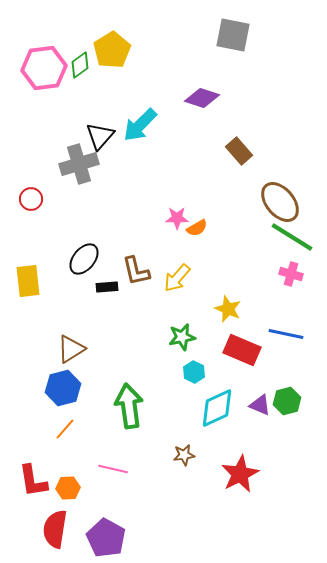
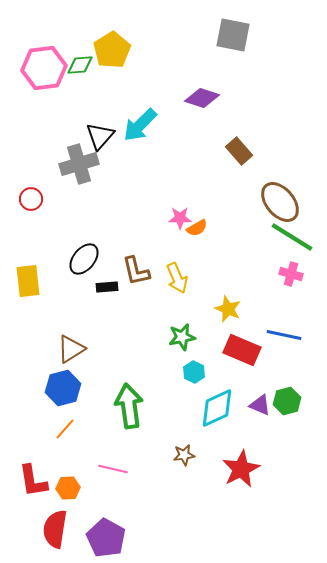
green diamond: rotated 32 degrees clockwise
pink star: moved 3 px right
yellow arrow: rotated 64 degrees counterclockwise
blue line: moved 2 px left, 1 px down
red star: moved 1 px right, 5 px up
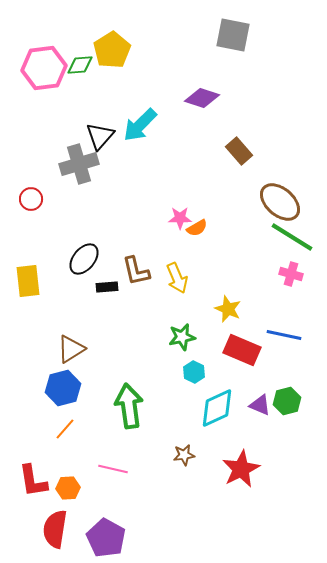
brown ellipse: rotated 9 degrees counterclockwise
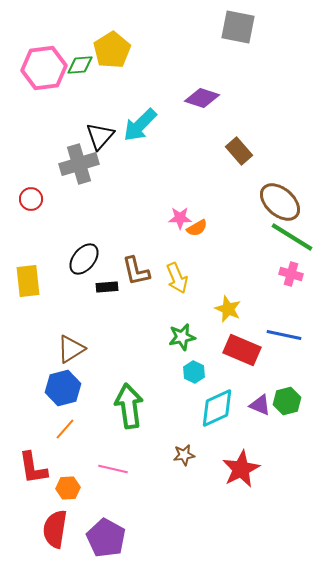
gray square: moved 5 px right, 8 px up
red L-shape: moved 13 px up
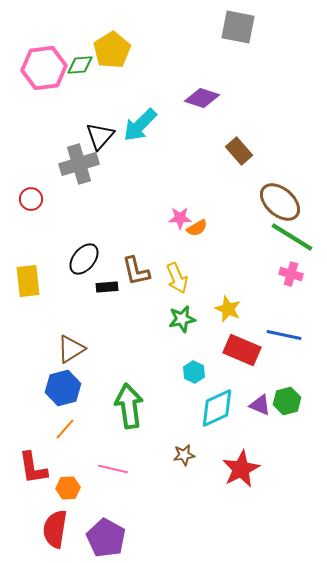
green star: moved 18 px up
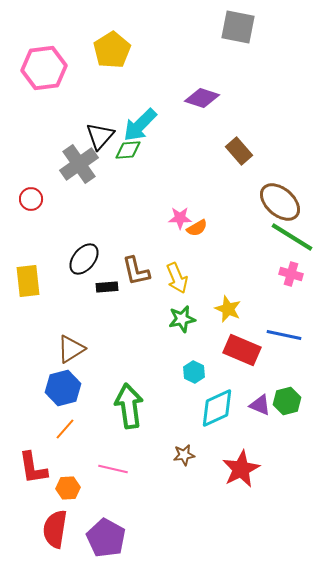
green diamond: moved 48 px right, 85 px down
gray cross: rotated 18 degrees counterclockwise
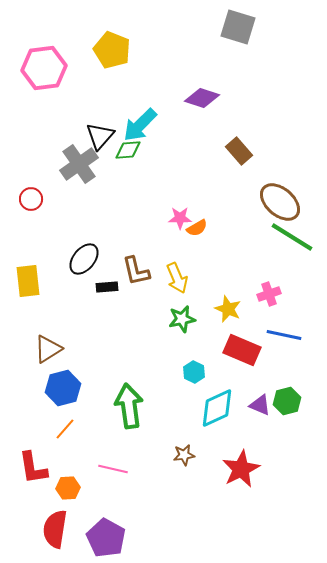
gray square: rotated 6 degrees clockwise
yellow pentagon: rotated 18 degrees counterclockwise
pink cross: moved 22 px left, 20 px down; rotated 35 degrees counterclockwise
brown triangle: moved 23 px left
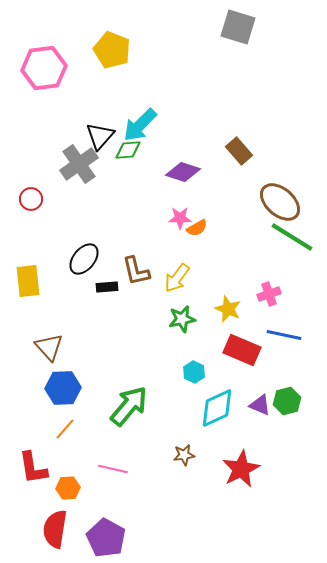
purple diamond: moved 19 px left, 74 px down
yellow arrow: rotated 60 degrees clockwise
brown triangle: moved 1 px right, 2 px up; rotated 40 degrees counterclockwise
blue hexagon: rotated 12 degrees clockwise
green arrow: rotated 48 degrees clockwise
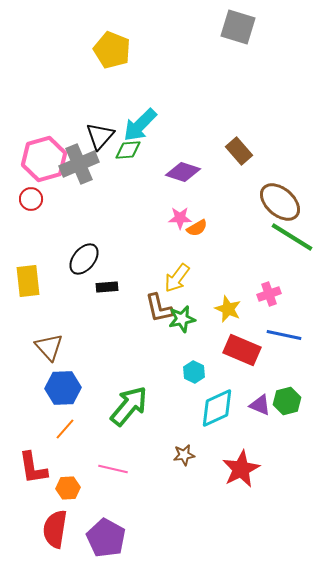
pink hexagon: moved 91 px down; rotated 9 degrees counterclockwise
gray cross: rotated 12 degrees clockwise
brown L-shape: moved 23 px right, 37 px down
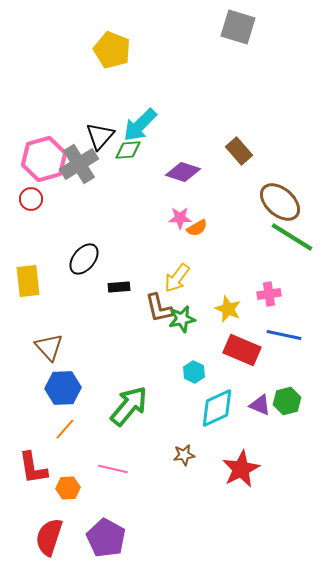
gray cross: rotated 9 degrees counterclockwise
black rectangle: moved 12 px right
pink cross: rotated 10 degrees clockwise
red semicircle: moved 6 px left, 8 px down; rotated 9 degrees clockwise
